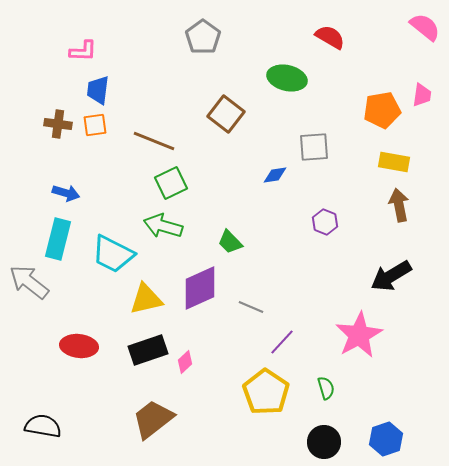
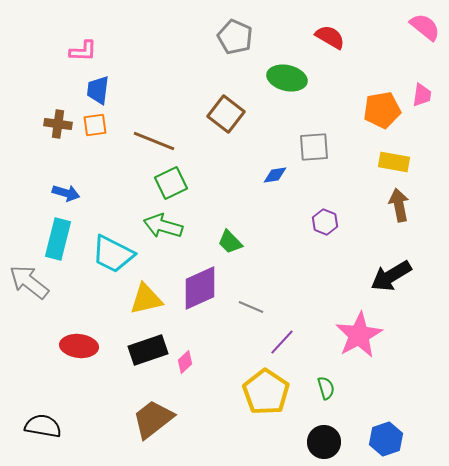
gray pentagon: moved 32 px right; rotated 12 degrees counterclockwise
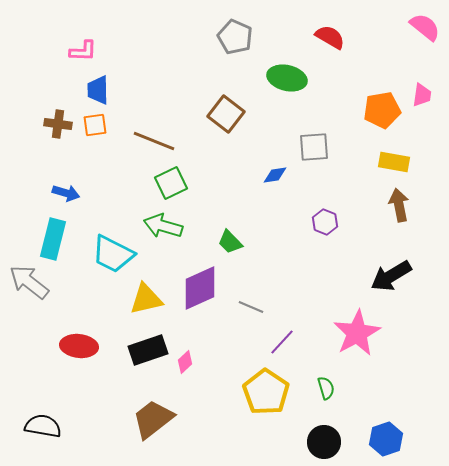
blue trapezoid: rotated 8 degrees counterclockwise
cyan rectangle: moved 5 px left
pink star: moved 2 px left, 2 px up
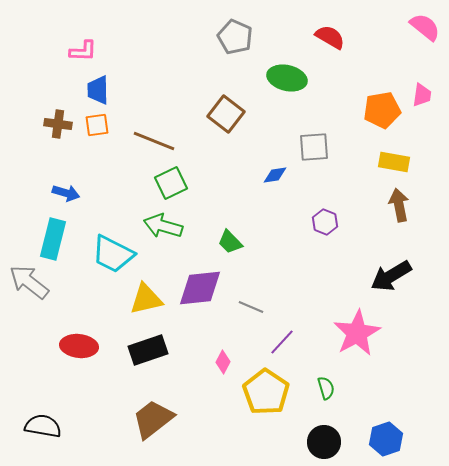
orange square: moved 2 px right
purple diamond: rotated 18 degrees clockwise
pink diamond: moved 38 px right; rotated 20 degrees counterclockwise
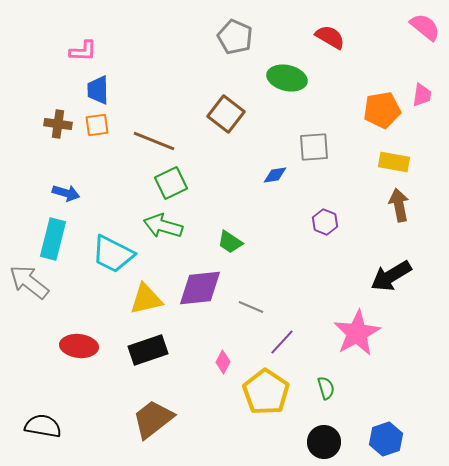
green trapezoid: rotated 12 degrees counterclockwise
